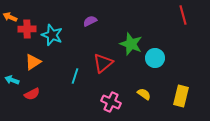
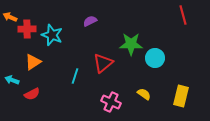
green star: rotated 20 degrees counterclockwise
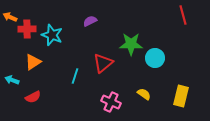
red semicircle: moved 1 px right, 3 px down
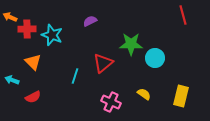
orange triangle: rotated 42 degrees counterclockwise
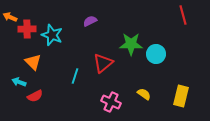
cyan circle: moved 1 px right, 4 px up
cyan arrow: moved 7 px right, 2 px down
red semicircle: moved 2 px right, 1 px up
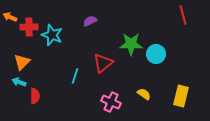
red cross: moved 2 px right, 2 px up
orange triangle: moved 11 px left; rotated 30 degrees clockwise
red semicircle: rotated 63 degrees counterclockwise
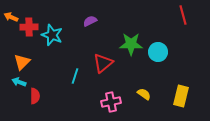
orange arrow: moved 1 px right
cyan circle: moved 2 px right, 2 px up
pink cross: rotated 36 degrees counterclockwise
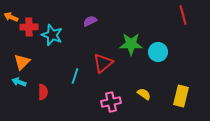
red semicircle: moved 8 px right, 4 px up
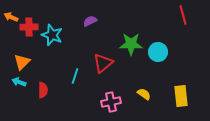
red semicircle: moved 2 px up
yellow rectangle: rotated 20 degrees counterclockwise
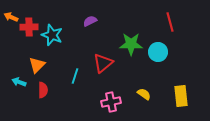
red line: moved 13 px left, 7 px down
orange triangle: moved 15 px right, 3 px down
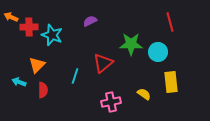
yellow rectangle: moved 10 px left, 14 px up
